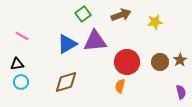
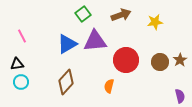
pink line: rotated 32 degrees clockwise
red circle: moved 1 px left, 2 px up
brown diamond: rotated 30 degrees counterclockwise
orange semicircle: moved 11 px left
purple semicircle: moved 1 px left, 4 px down
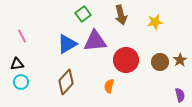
brown arrow: rotated 96 degrees clockwise
purple semicircle: moved 1 px up
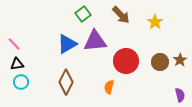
brown arrow: rotated 30 degrees counterclockwise
yellow star: rotated 28 degrees counterclockwise
pink line: moved 8 px left, 8 px down; rotated 16 degrees counterclockwise
red circle: moved 1 px down
brown diamond: rotated 15 degrees counterclockwise
orange semicircle: moved 1 px down
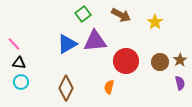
brown arrow: rotated 18 degrees counterclockwise
black triangle: moved 2 px right, 1 px up; rotated 16 degrees clockwise
brown diamond: moved 6 px down
purple semicircle: moved 12 px up
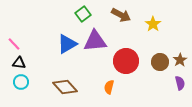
yellow star: moved 2 px left, 2 px down
brown diamond: moved 1 px left, 1 px up; rotated 70 degrees counterclockwise
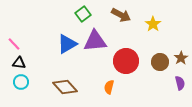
brown star: moved 1 px right, 2 px up
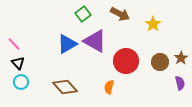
brown arrow: moved 1 px left, 1 px up
purple triangle: rotated 35 degrees clockwise
black triangle: moved 1 px left; rotated 40 degrees clockwise
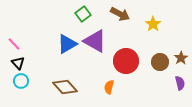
cyan circle: moved 1 px up
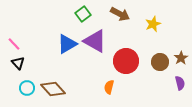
yellow star: rotated 14 degrees clockwise
cyan circle: moved 6 px right, 7 px down
brown diamond: moved 12 px left, 2 px down
